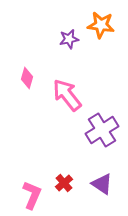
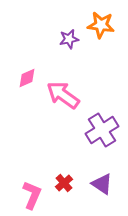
pink diamond: rotated 50 degrees clockwise
pink arrow: moved 4 px left; rotated 16 degrees counterclockwise
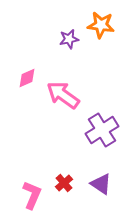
purple triangle: moved 1 px left
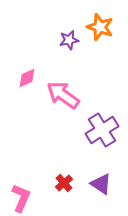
orange star: moved 1 px left, 2 px down; rotated 12 degrees clockwise
purple star: moved 1 px down
pink L-shape: moved 11 px left, 3 px down
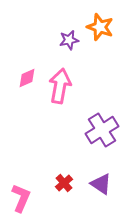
pink arrow: moved 3 px left, 9 px up; rotated 64 degrees clockwise
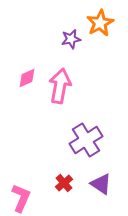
orange star: moved 4 px up; rotated 24 degrees clockwise
purple star: moved 2 px right, 1 px up
purple cross: moved 16 px left, 10 px down
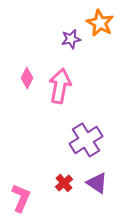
orange star: rotated 16 degrees counterclockwise
pink diamond: rotated 40 degrees counterclockwise
purple triangle: moved 4 px left, 1 px up
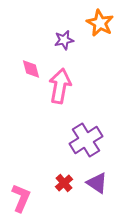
purple star: moved 7 px left, 1 px down
pink diamond: moved 4 px right, 9 px up; rotated 40 degrees counterclockwise
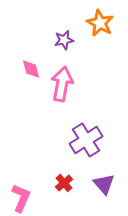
pink arrow: moved 2 px right, 2 px up
purple triangle: moved 7 px right, 1 px down; rotated 15 degrees clockwise
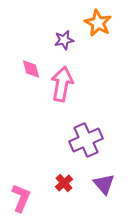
orange star: moved 2 px left
purple cross: rotated 8 degrees clockwise
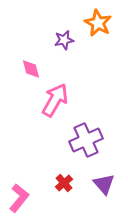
pink arrow: moved 7 px left, 16 px down; rotated 20 degrees clockwise
pink L-shape: moved 2 px left; rotated 16 degrees clockwise
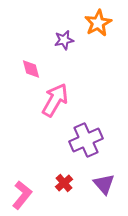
orange star: rotated 16 degrees clockwise
pink L-shape: moved 3 px right, 3 px up
